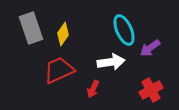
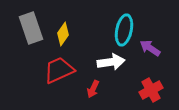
cyan ellipse: rotated 36 degrees clockwise
purple arrow: rotated 70 degrees clockwise
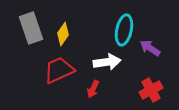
white arrow: moved 4 px left
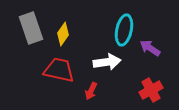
red trapezoid: rotated 36 degrees clockwise
red arrow: moved 2 px left, 2 px down
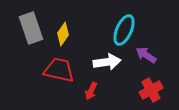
cyan ellipse: rotated 12 degrees clockwise
purple arrow: moved 4 px left, 7 px down
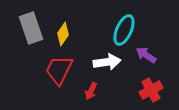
red trapezoid: rotated 76 degrees counterclockwise
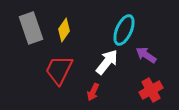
yellow diamond: moved 1 px right, 4 px up
white arrow: rotated 44 degrees counterclockwise
red arrow: moved 2 px right, 1 px down
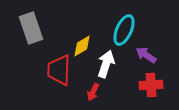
yellow diamond: moved 18 px right, 16 px down; rotated 25 degrees clockwise
white arrow: moved 1 px left, 2 px down; rotated 20 degrees counterclockwise
red trapezoid: rotated 24 degrees counterclockwise
red cross: moved 5 px up; rotated 25 degrees clockwise
